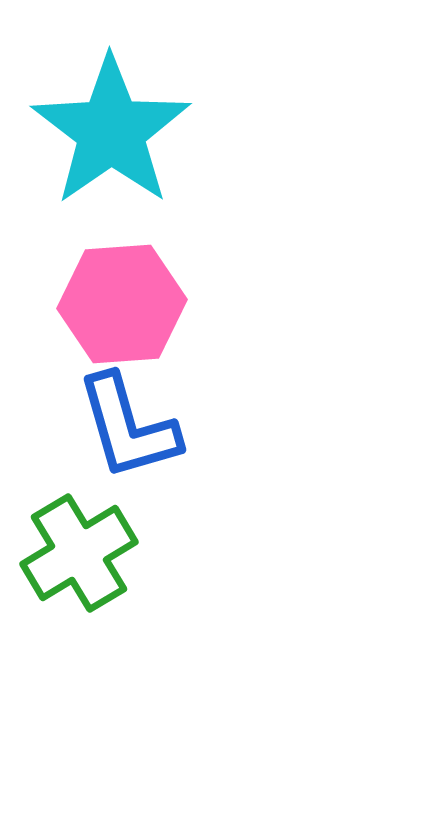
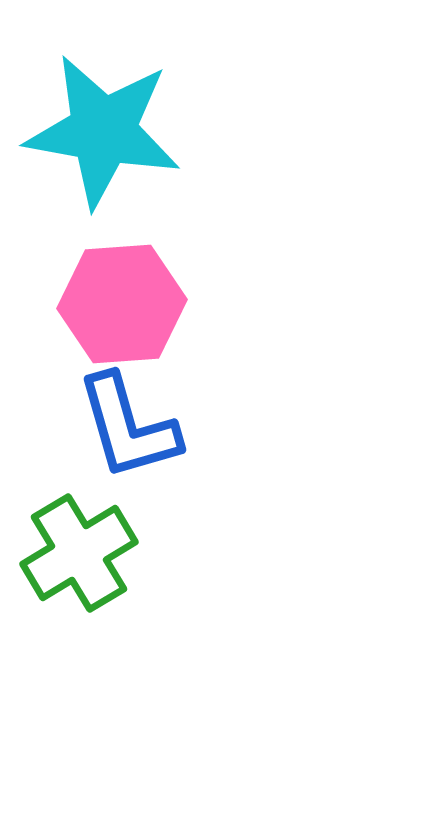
cyan star: moved 8 px left; rotated 27 degrees counterclockwise
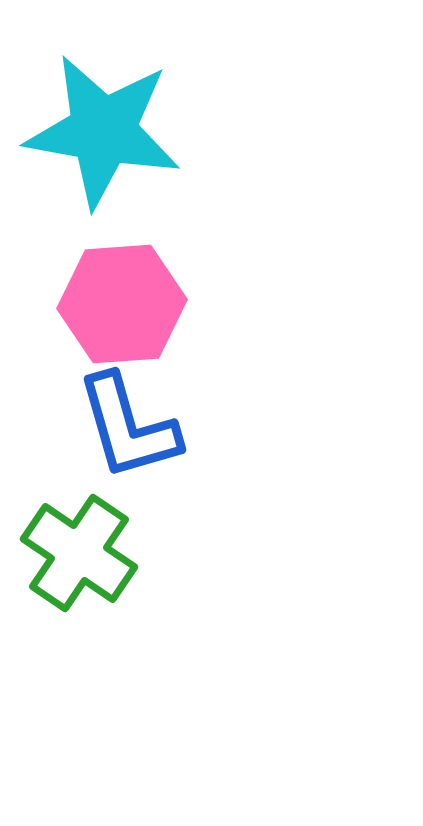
green cross: rotated 25 degrees counterclockwise
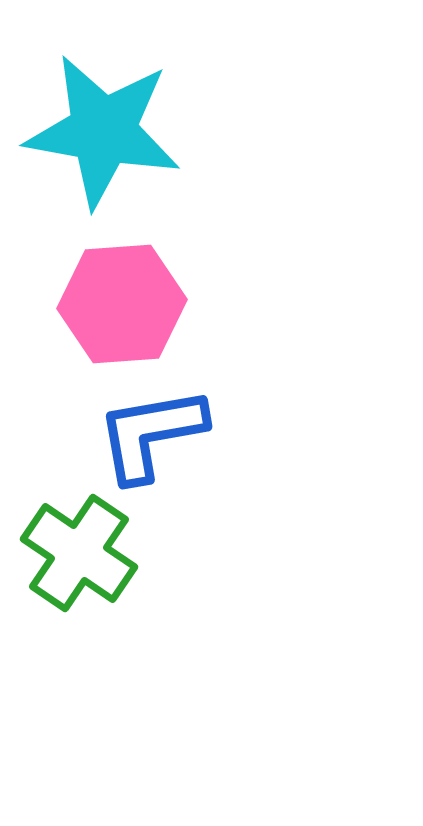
blue L-shape: moved 23 px right, 7 px down; rotated 96 degrees clockwise
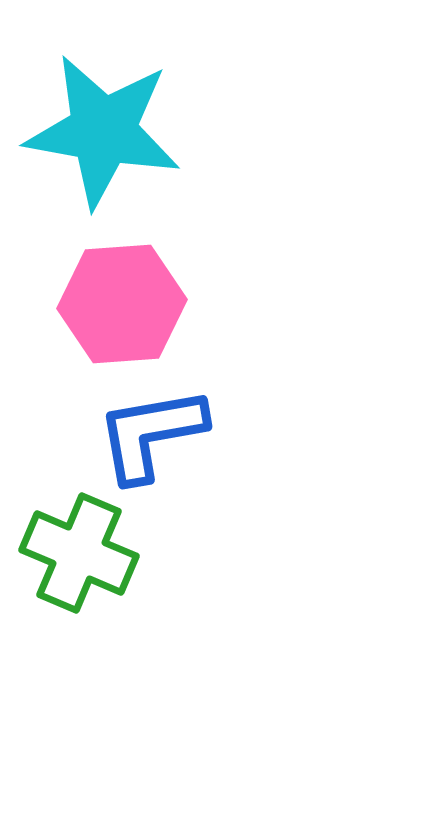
green cross: rotated 11 degrees counterclockwise
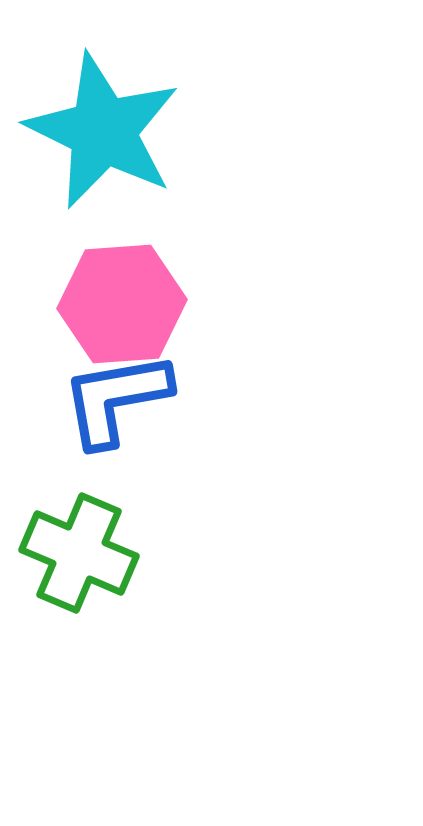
cyan star: rotated 16 degrees clockwise
blue L-shape: moved 35 px left, 35 px up
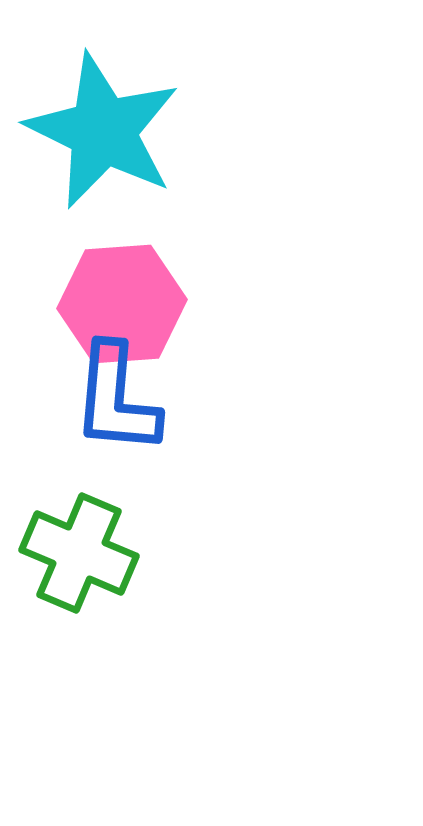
blue L-shape: rotated 75 degrees counterclockwise
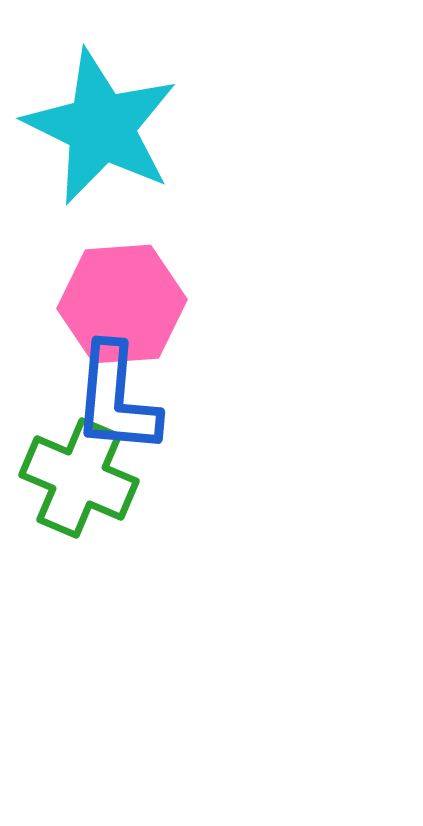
cyan star: moved 2 px left, 4 px up
green cross: moved 75 px up
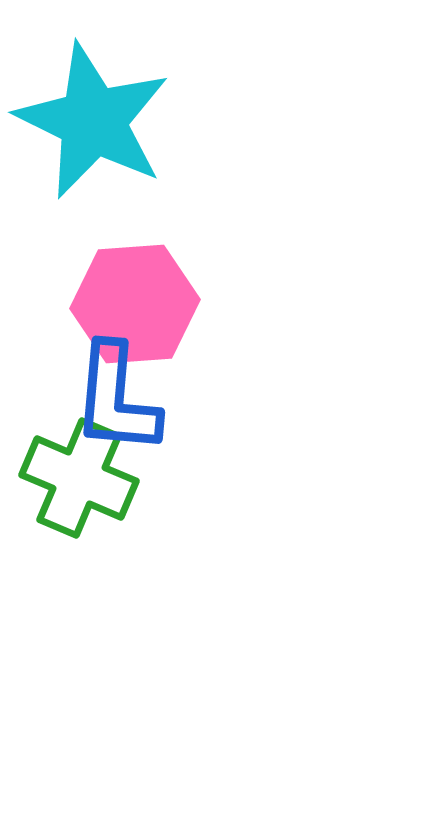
cyan star: moved 8 px left, 6 px up
pink hexagon: moved 13 px right
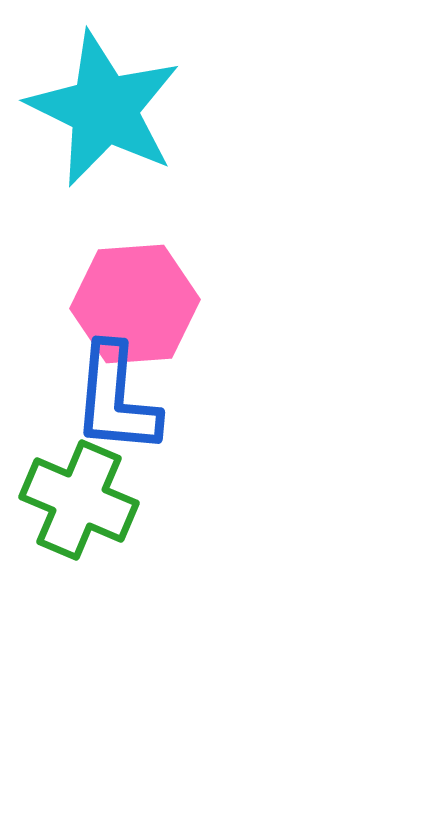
cyan star: moved 11 px right, 12 px up
green cross: moved 22 px down
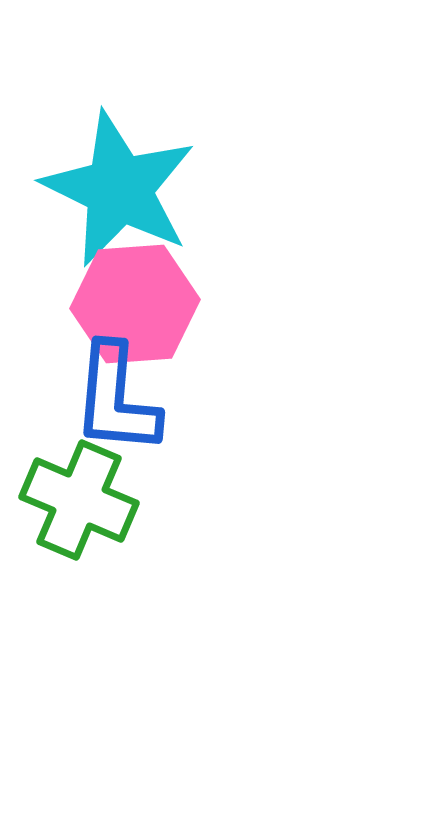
cyan star: moved 15 px right, 80 px down
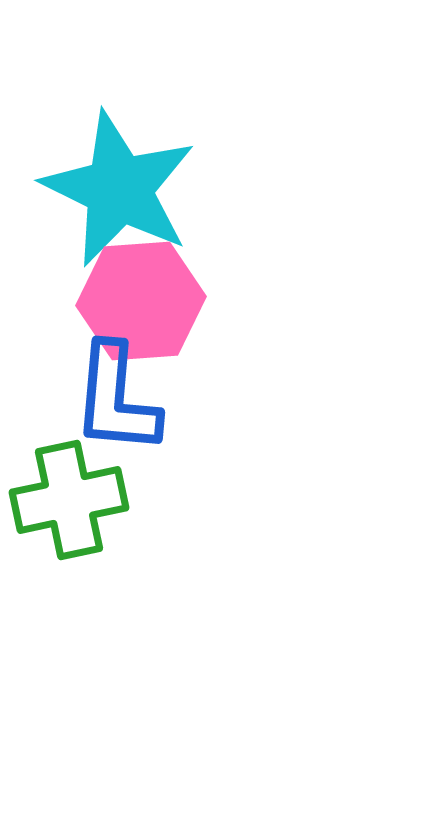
pink hexagon: moved 6 px right, 3 px up
green cross: moved 10 px left; rotated 35 degrees counterclockwise
